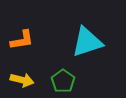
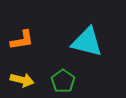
cyan triangle: rotated 32 degrees clockwise
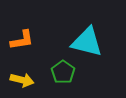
green pentagon: moved 9 px up
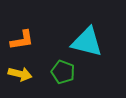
green pentagon: rotated 15 degrees counterclockwise
yellow arrow: moved 2 px left, 6 px up
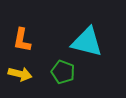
orange L-shape: rotated 110 degrees clockwise
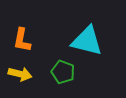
cyan triangle: moved 1 px up
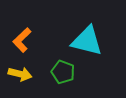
orange L-shape: rotated 35 degrees clockwise
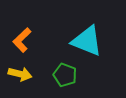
cyan triangle: rotated 8 degrees clockwise
green pentagon: moved 2 px right, 3 px down
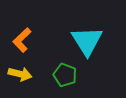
cyan triangle: rotated 36 degrees clockwise
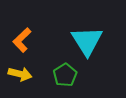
green pentagon: rotated 20 degrees clockwise
